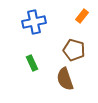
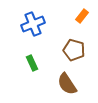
blue cross: moved 1 px left, 2 px down; rotated 10 degrees counterclockwise
brown semicircle: moved 2 px right, 5 px down; rotated 15 degrees counterclockwise
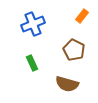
brown pentagon: rotated 10 degrees clockwise
brown semicircle: rotated 40 degrees counterclockwise
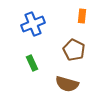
orange rectangle: rotated 32 degrees counterclockwise
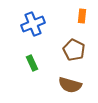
brown semicircle: moved 3 px right, 1 px down
